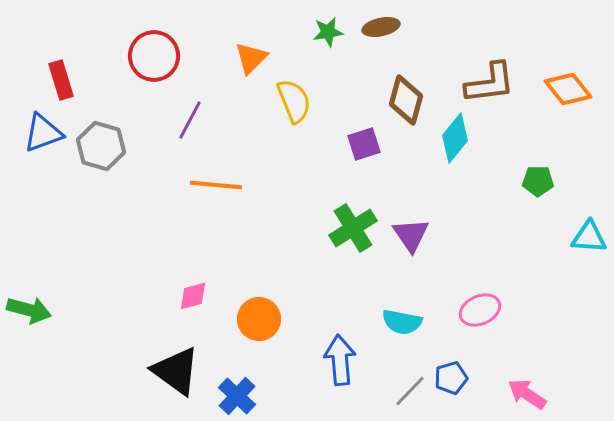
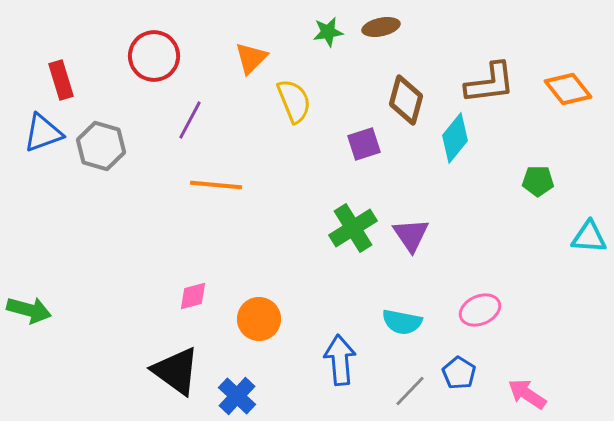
blue pentagon: moved 8 px right, 5 px up; rotated 24 degrees counterclockwise
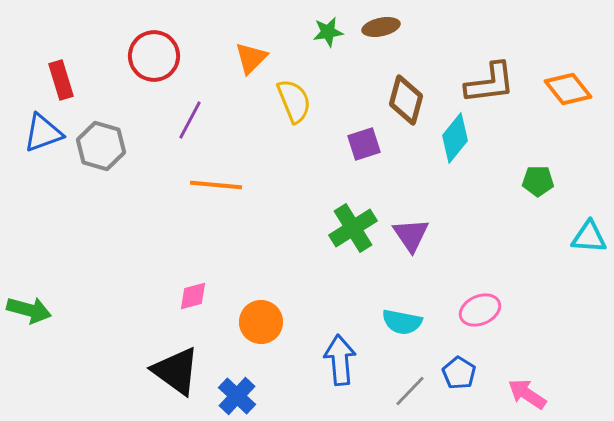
orange circle: moved 2 px right, 3 px down
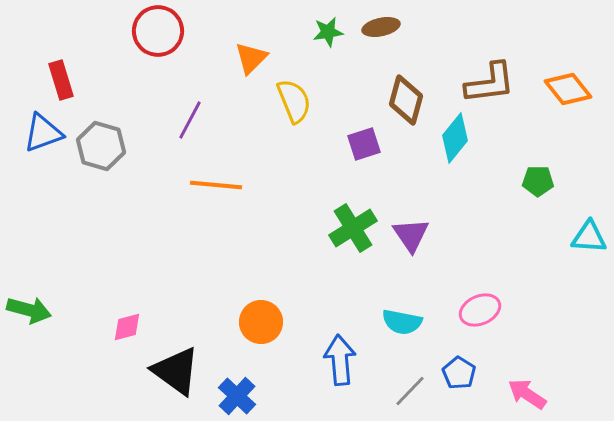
red circle: moved 4 px right, 25 px up
pink diamond: moved 66 px left, 31 px down
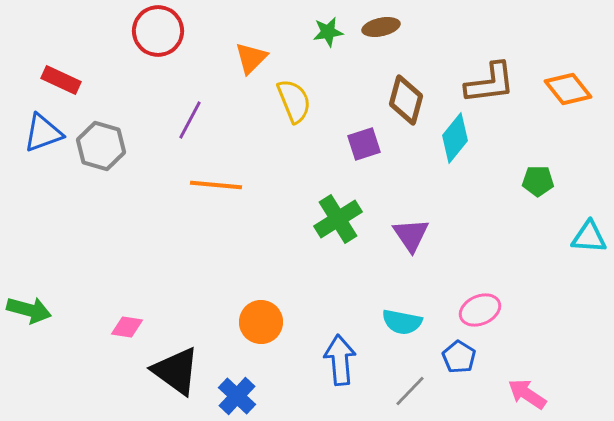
red rectangle: rotated 48 degrees counterclockwise
green cross: moved 15 px left, 9 px up
pink diamond: rotated 24 degrees clockwise
blue pentagon: moved 16 px up
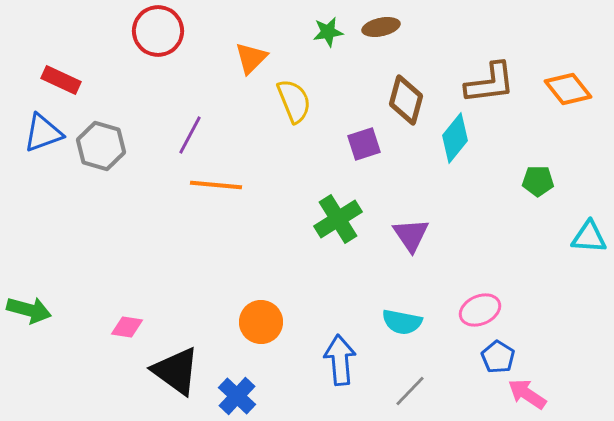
purple line: moved 15 px down
blue pentagon: moved 39 px right
